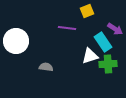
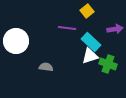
yellow square: rotated 16 degrees counterclockwise
purple arrow: rotated 42 degrees counterclockwise
cyan rectangle: moved 12 px left; rotated 12 degrees counterclockwise
green cross: rotated 24 degrees clockwise
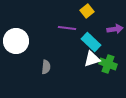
white triangle: moved 2 px right, 3 px down
gray semicircle: rotated 88 degrees clockwise
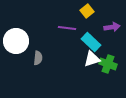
purple arrow: moved 3 px left, 2 px up
gray semicircle: moved 8 px left, 9 px up
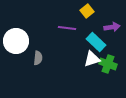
cyan rectangle: moved 5 px right
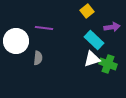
purple line: moved 23 px left
cyan rectangle: moved 2 px left, 2 px up
